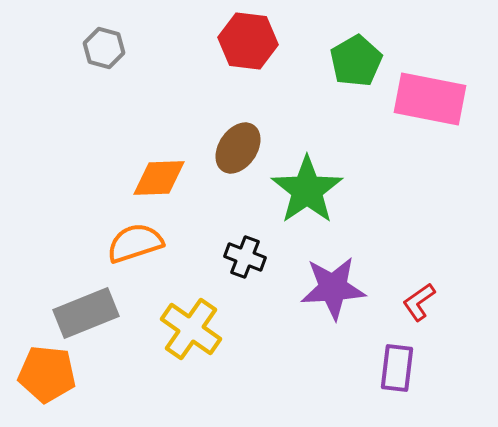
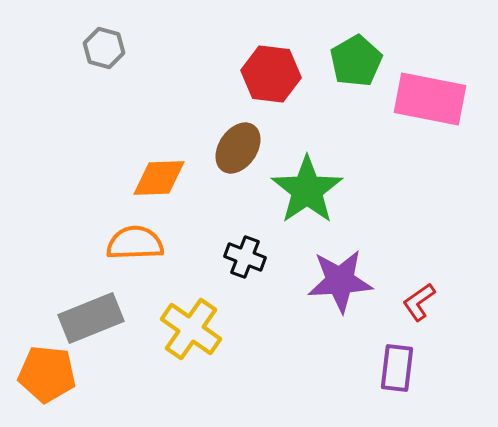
red hexagon: moved 23 px right, 33 px down
orange semicircle: rotated 16 degrees clockwise
purple star: moved 7 px right, 7 px up
gray rectangle: moved 5 px right, 5 px down
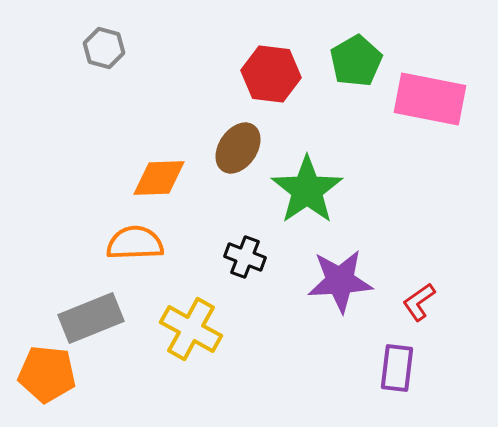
yellow cross: rotated 6 degrees counterclockwise
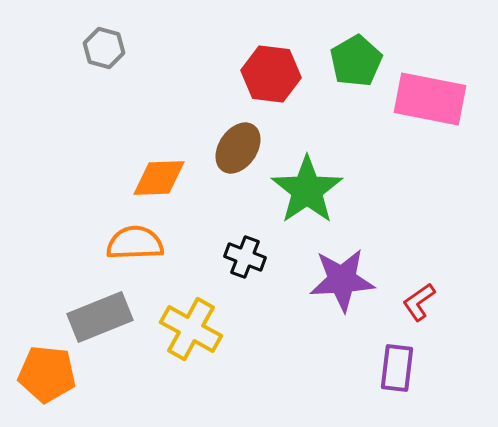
purple star: moved 2 px right, 1 px up
gray rectangle: moved 9 px right, 1 px up
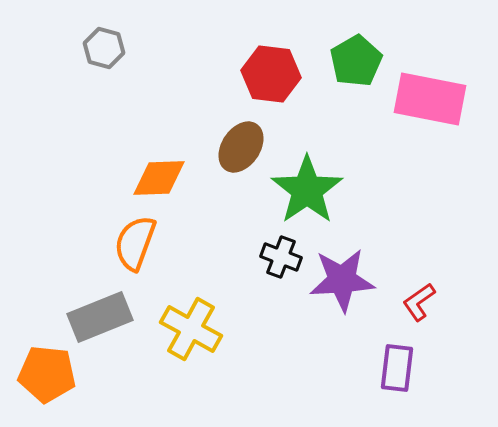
brown ellipse: moved 3 px right, 1 px up
orange semicircle: rotated 68 degrees counterclockwise
black cross: moved 36 px right
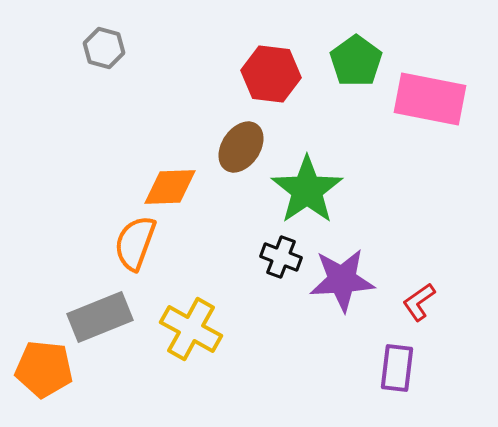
green pentagon: rotated 6 degrees counterclockwise
orange diamond: moved 11 px right, 9 px down
orange pentagon: moved 3 px left, 5 px up
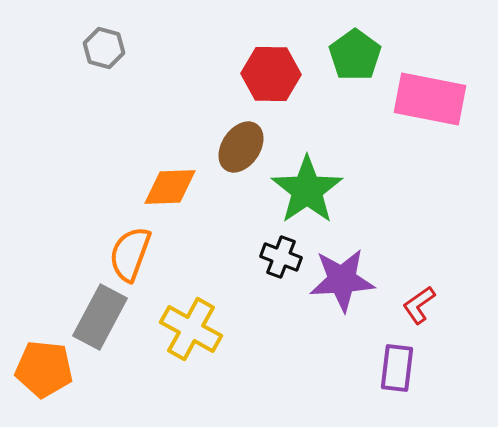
green pentagon: moved 1 px left, 6 px up
red hexagon: rotated 6 degrees counterclockwise
orange semicircle: moved 5 px left, 11 px down
red L-shape: moved 3 px down
gray rectangle: rotated 40 degrees counterclockwise
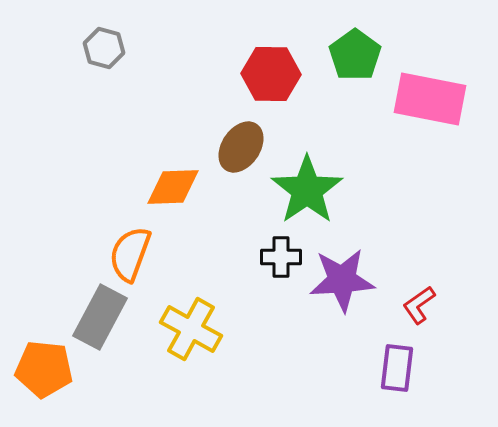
orange diamond: moved 3 px right
black cross: rotated 21 degrees counterclockwise
